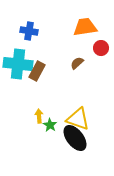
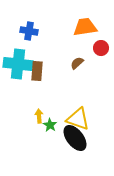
brown rectangle: rotated 24 degrees counterclockwise
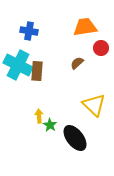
cyan cross: moved 1 px down; rotated 20 degrees clockwise
yellow triangle: moved 16 px right, 14 px up; rotated 25 degrees clockwise
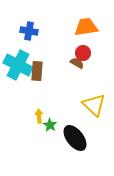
orange trapezoid: moved 1 px right
red circle: moved 18 px left, 5 px down
brown semicircle: rotated 72 degrees clockwise
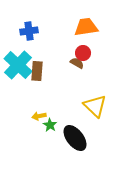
blue cross: rotated 18 degrees counterclockwise
cyan cross: rotated 16 degrees clockwise
yellow triangle: moved 1 px right, 1 px down
yellow arrow: rotated 96 degrees counterclockwise
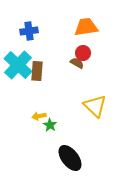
black ellipse: moved 5 px left, 20 px down
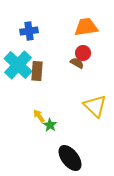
yellow arrow: rotated 64 degrees clockwise
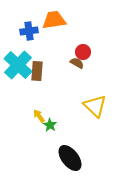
orange trapezoid: moved 32 px left, 7 px up
red circle: moved 1 px up
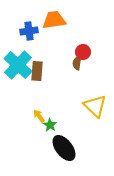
brown semicircle: rotated 112 degrees counterclockwise
black ellipse: moved 6 px left, 10 px up
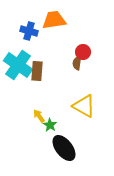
blue cross: rotated 24 degrees clockwise
cyan cross: rotated 8 degrees counterclockwise
yellow triangle: moved 11 px left; rotated 15 degrees counterclockwise
